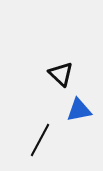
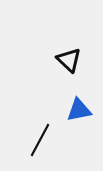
black triangle: moved 8 px right, 14 px up
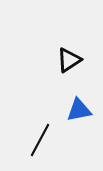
black triangle: rotated 44 degrees clockwise
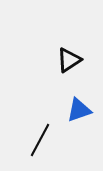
blue triangle: rotated 8 degrees counterclockwise
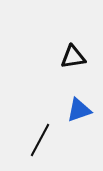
black triangle: moved 4 px right, 3 px up; rotated 24 degrees clockwise
